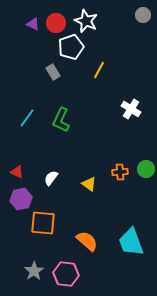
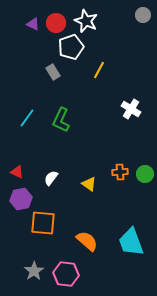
green circle: moved 1 px left, 5 px down
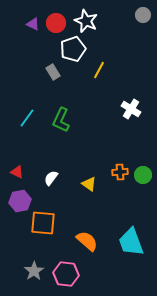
white pentagon: moved 2 px right, 2 px down
green circle: moved 2 px left, 1 px down
purple hexagon: moved 1 px left, 2 px down
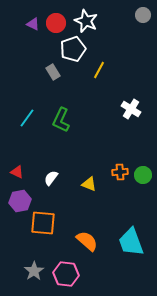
yellow triangle: rotated 14 degrees counterclockwise
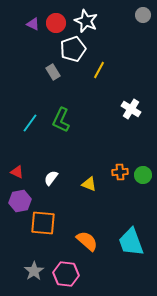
cyan line: moved 3 px right, 5 px down
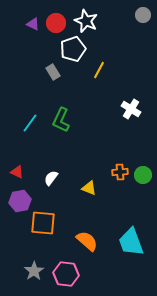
yellow triangle: moved 4 px down
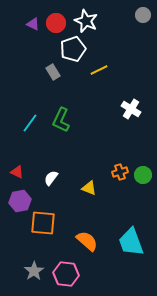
yellow line: rotated 36 degrees clockwise
orange cross: rotated 14 degrees counterclockwise
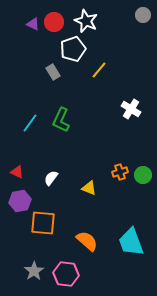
red circle: moved 2 px left, 1 px up
yellow line: rotated 24 degrees counterclockwise
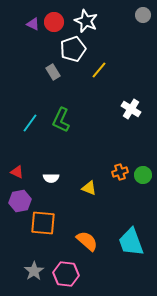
white semicircle: rotated 126 degrees counterclockwise
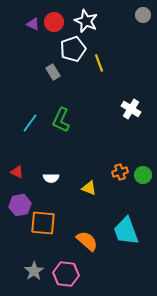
yellow line: moved 7 px up; rotated 60 degrees counterclockwise
purple hexagon: moved 4 px down
cyan trapezoid: moved 5 px left, 11 px up
